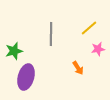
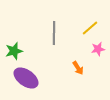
yellow line: moved 1 px right
gray line: moved 3 px right, 1 px up
purple ellipse: moved 1 px down; rotated 70 degrees counterclockwise
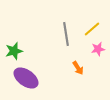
yellow line: moved 2 px right, 1 px down
gray line: moved 12 px right, 1 px down; rotated 10 degrees counterclockwise
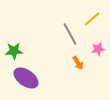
yellow line: moved 10 px up
gray line: moved 4 px right; rotated 20 degrees counterclockwise
green star: rotated 12 degrees clockwise
orange arrow: moved 5 px up
